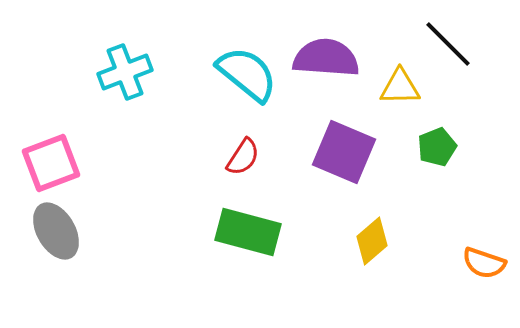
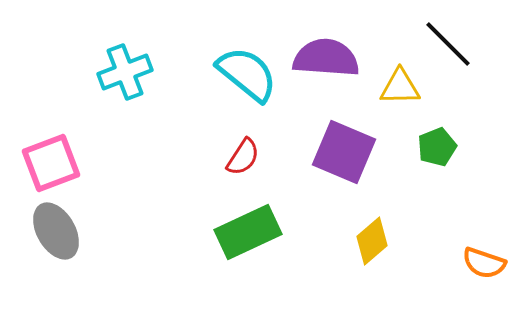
green rectangle: rotated 40 degrees counterclockwise
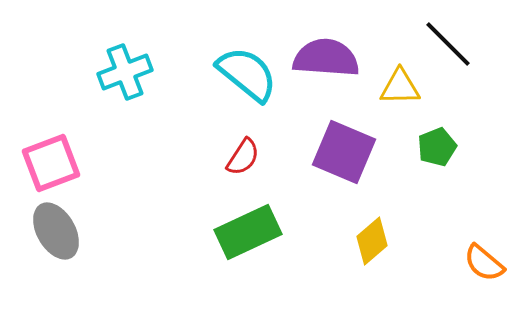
orange semicircle: rotated 21 degrees clockwise
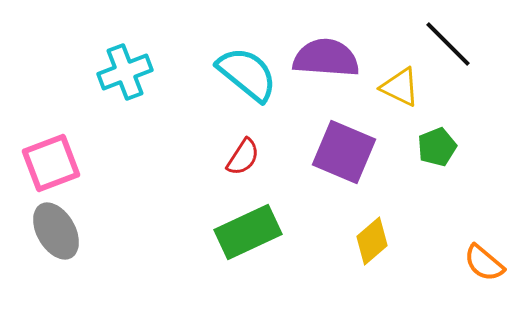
yellow triangle: rotated 27 degrees clockwise
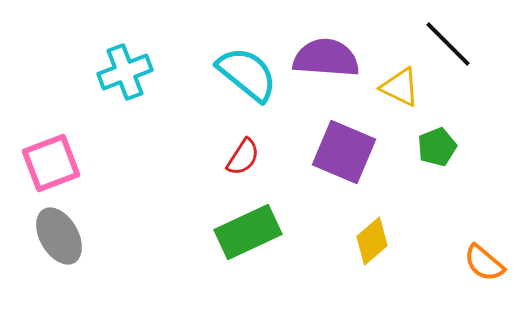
gray ellipse: moved 3 px right, 5 px down
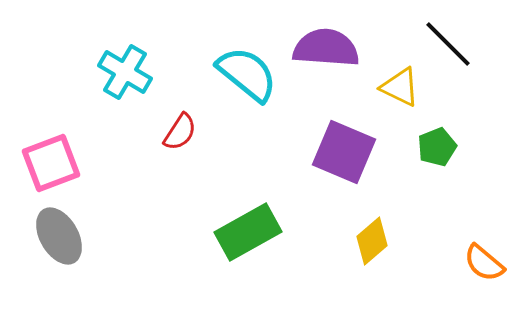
purple semicircle: moved 10 px up
cyan cross: rotated 38 degrees counterclockwise
red semicircle: moved 63 px left, 25 px up
green rectangle: rotated 4 degrees counterclockwise
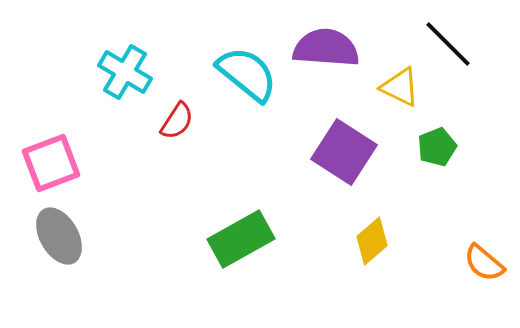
red semicircle: moved 3 px left, 11 px up
purple square: rotated 10 degrees clockwise
green rectangle: moved 7 px left, 7 px down
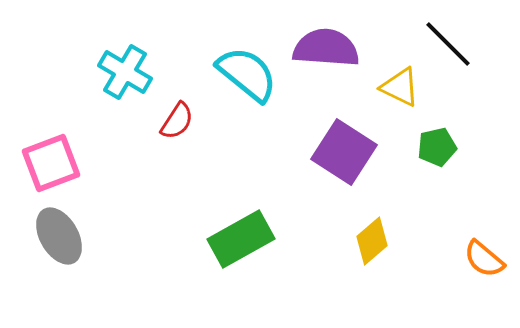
green pentagon: rotated 9 degrees clockwise
orange semicircle: moved 4 px up
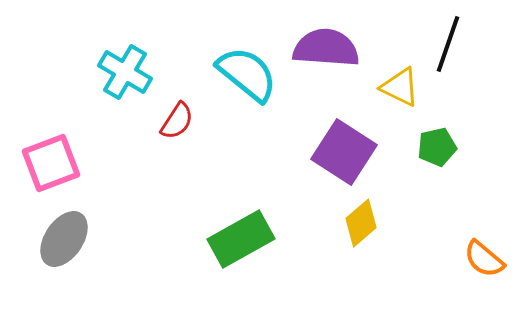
black line: rotated 64 degrees clockwise
gray ellipse: moved 5 px right, 3 px down; rotated 64 degrees clockwise
yellow diamond: moved 11 px left, 18 px up
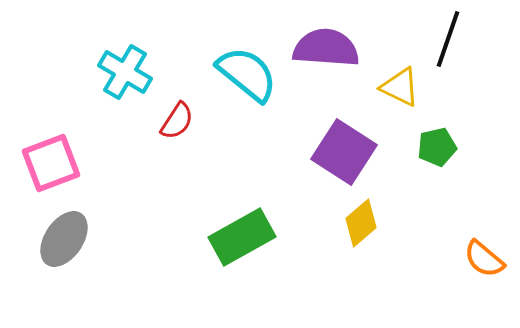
black line: moved 5 px up
green rectangle: moved 1 px right, 2 px up
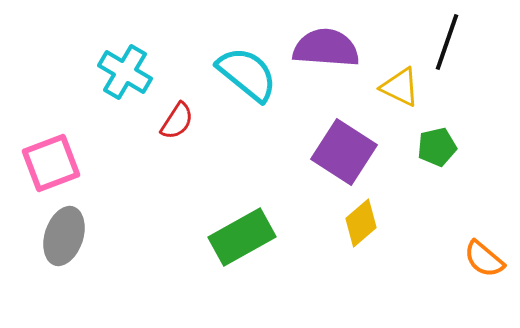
black line: moved 1 px left, 3 px down
gray ellipse: moved 3 px up; rotated 16 degrees counterclockwise
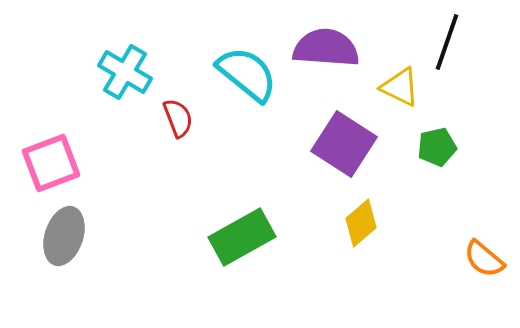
red semicircle: moved 1 px right, 3 px up; rotated 54 degrees counterclockwise
purple square: moved 8 px up
